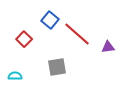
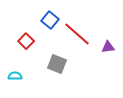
red square: moved 2 px right, 2 px down
gray square: moved 3 px up; rotated 30 degrees clockwise
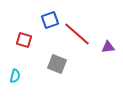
blue square: rotated 30 degrees clockwise
red square: moved 2 px left, 1 px up; rotated 28 degrees counterclockwise
cyan semicircle: rotated 104 degrees clockwise
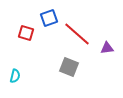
blue square: moved 1 px left, 2 px up
red square: moved 2 px right, 7 px up
purple triangle: moved 1 px left, 1 px down
gray square: moved 12 px right, 3 px down
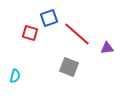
red square: moved 4 px right
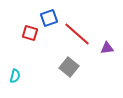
gray square: rotated 18 degrees clockwise
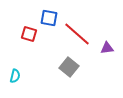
blue square: rotated 30 degrees clockwise
red square: moved 1 px left, 1 px down
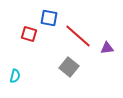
red line: moved 1 px right, 2 px down
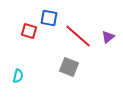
red square: moved 3 px up
purple triangle: moved 1 px right, 11 px up; rotated 32 degrees counterclockwise
gray square: rotated 18 degrees counterclockwise
cyan semicircle: moved 3 px right
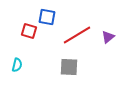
blue square: moved 2 px left, 1 px up
red line: moved 1 px left, 1 px up; rotated 72 degrees counterclockwise
gray square: rotated 18 degrees counterclockwise
cyan semicircle: moved 1 px left, 11 px up
